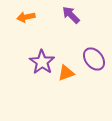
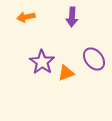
purple arrow: moved 1 px right, 2 px down; rotated 132 degrees counterclockwise
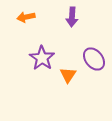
purple star: moved 4 px up
orange triangle: moved 2 px right, 2 px down; rotated 36 degrees counterclockwise
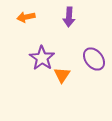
purple arrow: moved 3 px left
orange triangle: moved 6 px left
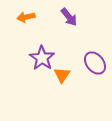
purple arrow: rotated 42 degrees counterclockwise
purple ellipse: moved 1 px right, 4 px down
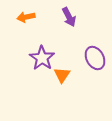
purple arrow: rotated 12 degrees clockwise
purple ellipse: moved 5 px up; rotated 10 degrees clockwise
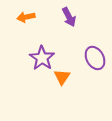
orange triangle: moved 2 px down
